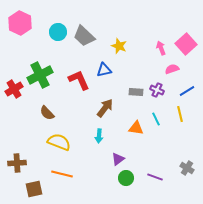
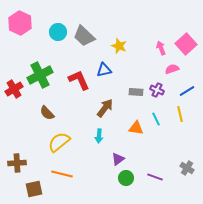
yellow semicircle: rotated 60 degrees counterclockwise
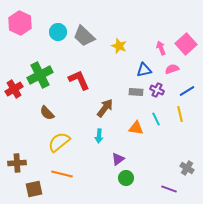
blue triangle: moved 40 px right
purple line: moved 14 px right, 12 px down
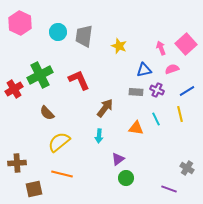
gray trapezoid: rotated 55 degrees clockwise
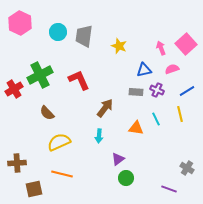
yellow semicircle: rotated 15 degrees clockwise
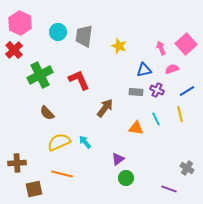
red cross: moved 39 px up; rotated 12 degrees counterclockwise
cyan arrow: moved 14 px left, 6 px down; rotated 136 degrees clockwise
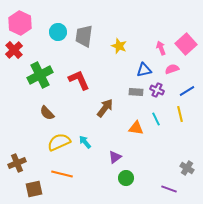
purple triangle: moved 3 px left, 2 px up
brown cross: rotated 18 degrees counterclockwise
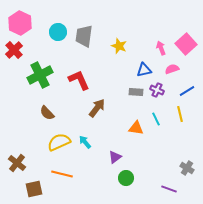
brown arrow: moved 8 px left
brown cross: rotated 30 degrees counterclockwise
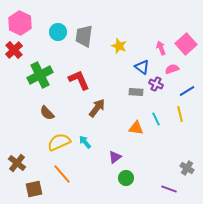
blue triangle: moved 2 px left, 3 px up; rotated 49 degrees clockwise
purple cross: moved 1 px left, 6 px up
orange line: rotated 35 degrees clockwise
